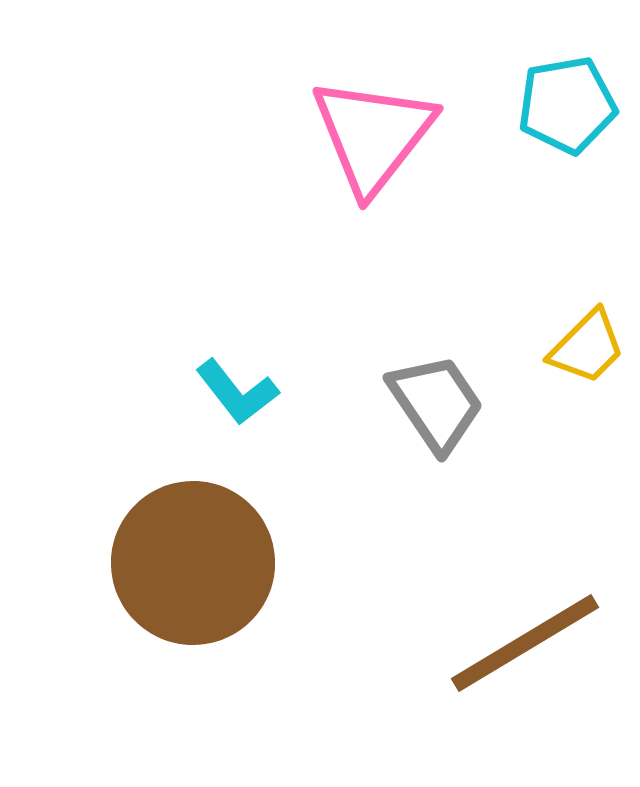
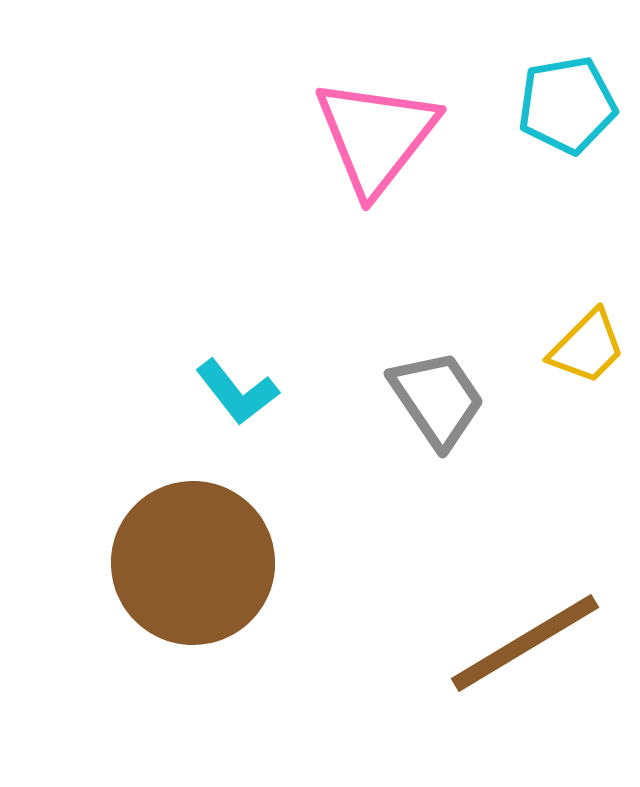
pink triangle: moved 3 px right, 1 px down
gray trapezoid: moved 1 px right, 4 px up
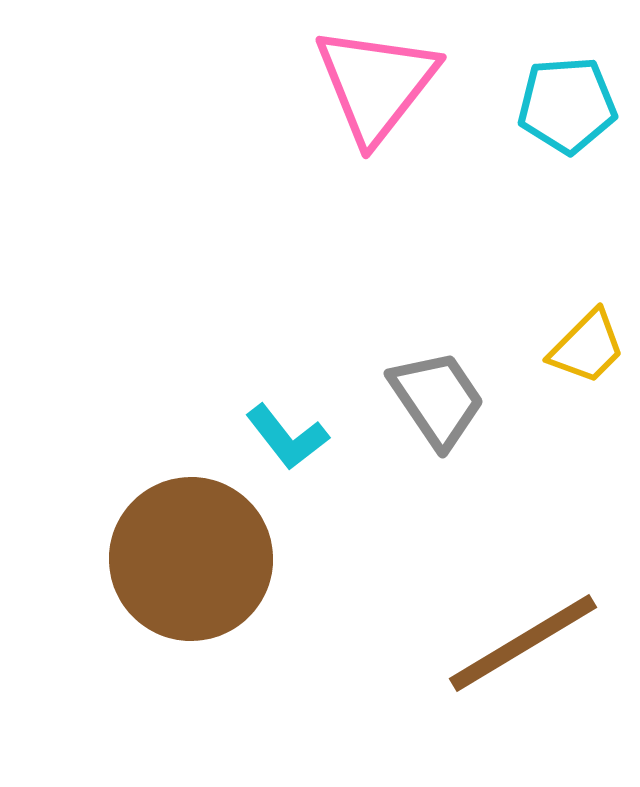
cyan pentagon: rotated 6 degrees clockwise
pink triangle: moved 52 px up
cyan L-shape: moved 50 px right, 45 px down
brown circle: moved 2 px left, 4 px up
brown line: moved 2 px left
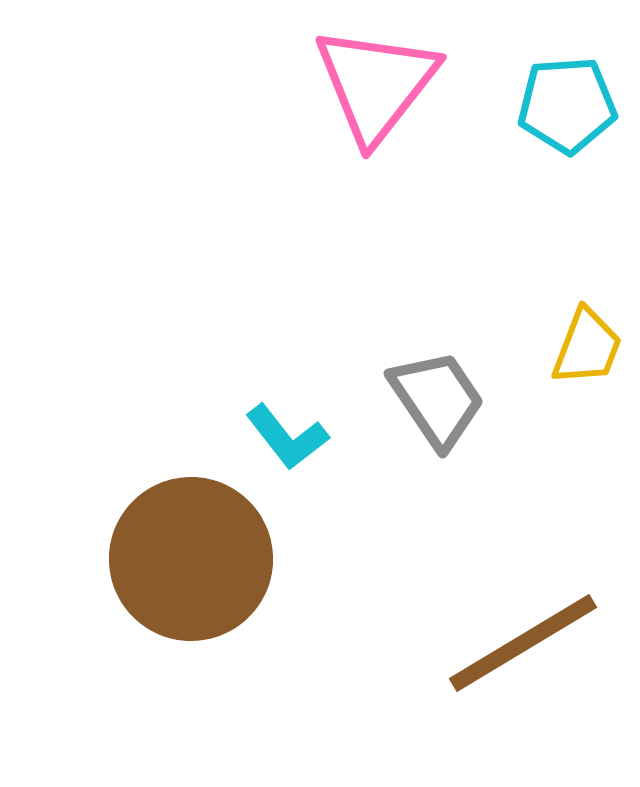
yellow trapezoid: rotated 24 degrees counterclockwise
